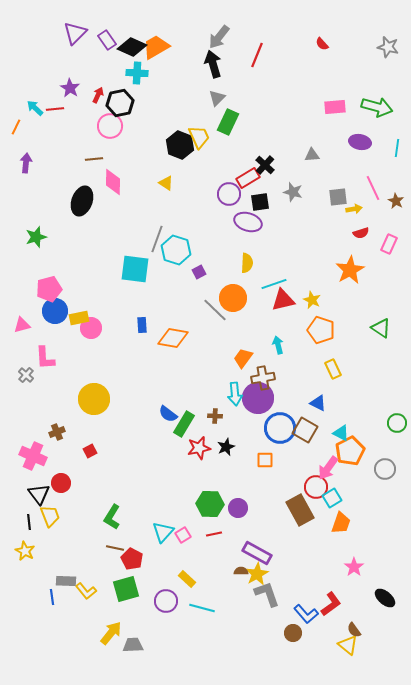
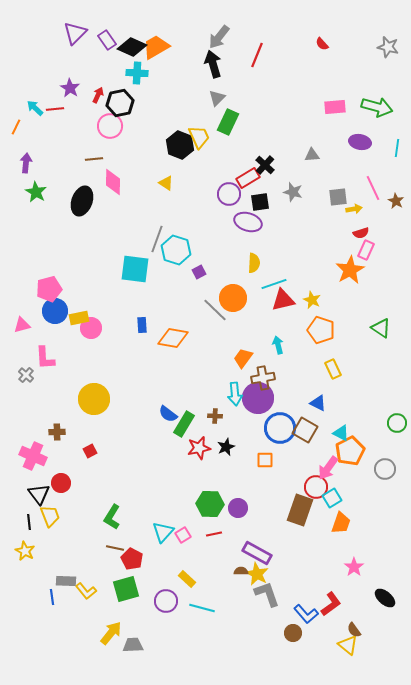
green star at (36, 237): moved 45 px up; rotated 25 degrees counterclockwise
pink rectangle at (389, 244): moved 23 px left, 6 px down
yellow semicircle at (247, 263): moved 7 px right
brown cross at (57, 432): rotated 21 degrees clockwise
brown rectangle at (300, 510): rotated 48 degrees clockwise
yellow star at (257, 574): rotated 15 degrees counterclockwise
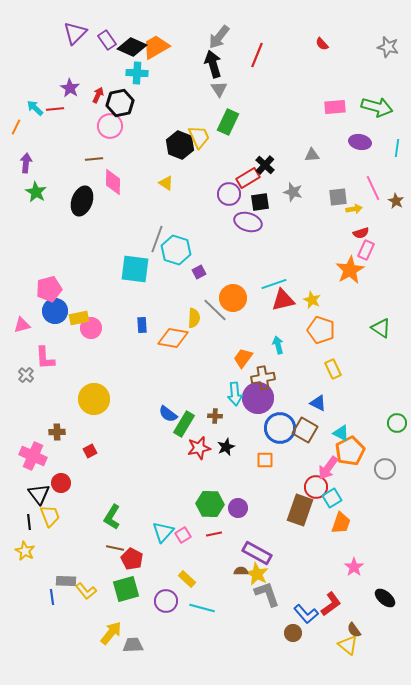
gray triangle at (217, 98): moved 2 px right, 9 px up; rotated 18 degrees counterclockwise
yellow semicircle at (254, 263): moved 60 px left, 55 px down
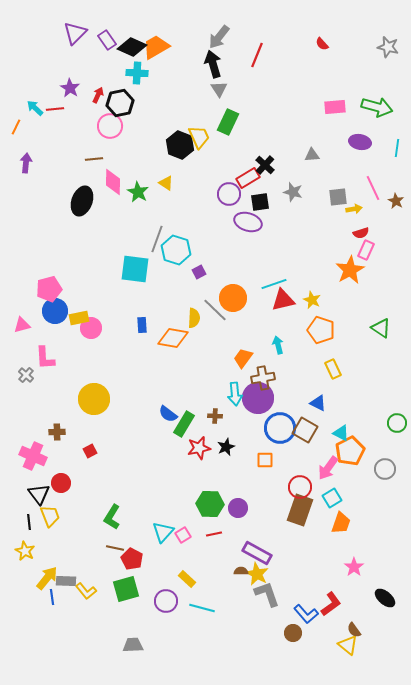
green star at (36, 192): moved 102 px right
red circle at (316, 487): moved 16 px left
yellow arrow at (111, 633): moved 64 px left, 55 px up
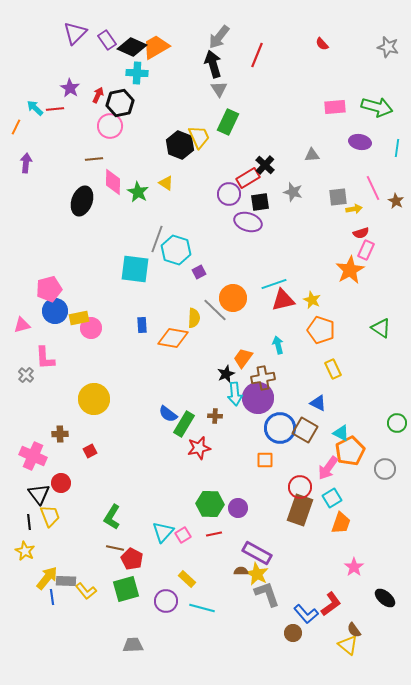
brown cross at (57, 432): moved 3 px right, 2 px down
black star at (226, 447): moved 73 px up
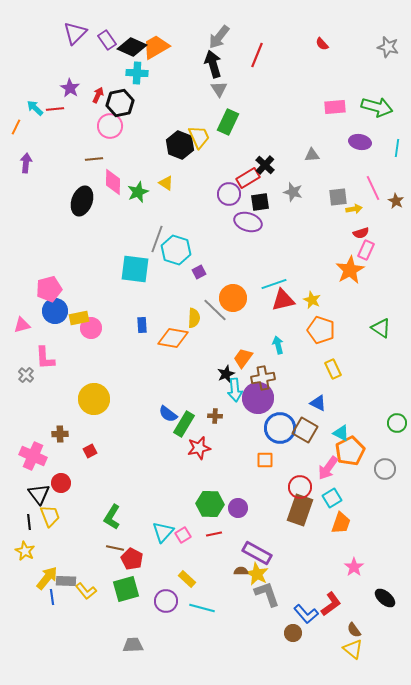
green star at (138, 192): rotated 20 degrees clockwise
cyan arrow at (235, 394): moved 4 px up
yellow triangle at (348, 645): moved 5 px right, 4 px down
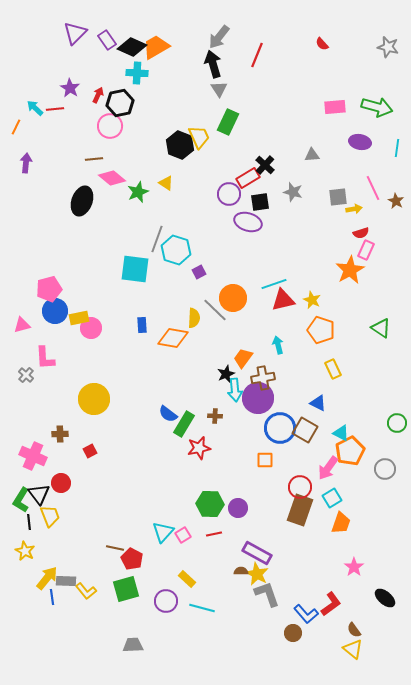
pink diamond at (113, 182): moved 1 px left, 4 px up; rotated 52 degrees counterclockwise
green L-shape at (112, 517): moved 91 px left, 17 px up
